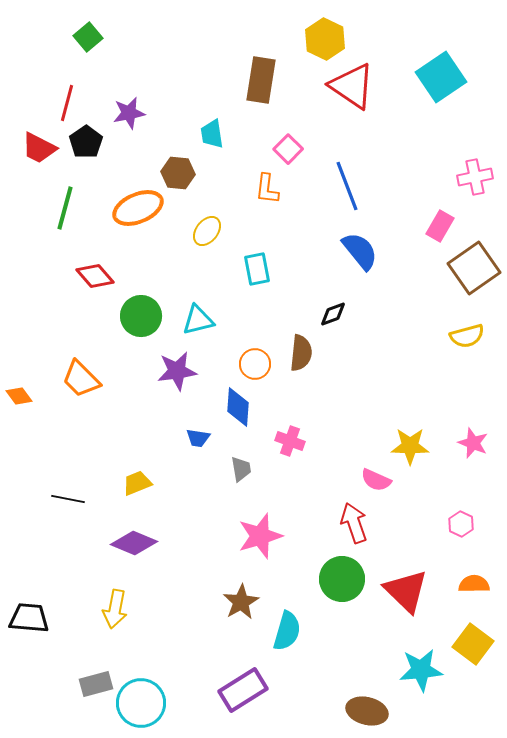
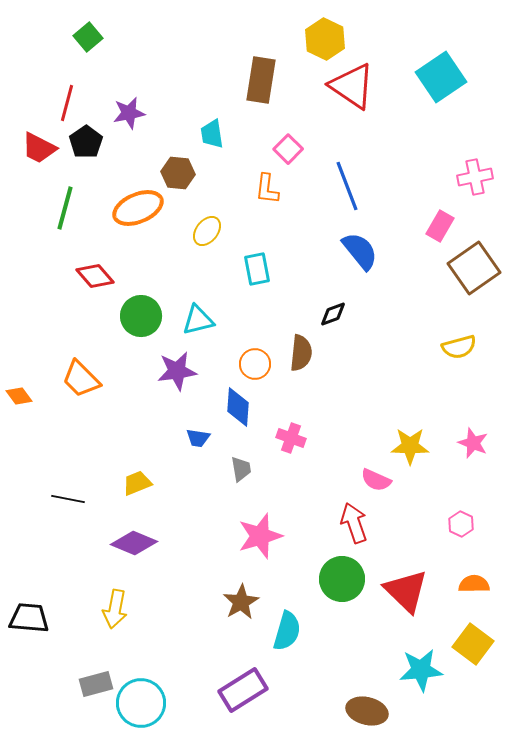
yellow semicircle at (467, 336): moved 8 px left, 11 px down
pink cross at (290, 441): moved 1 px right, 3 px up
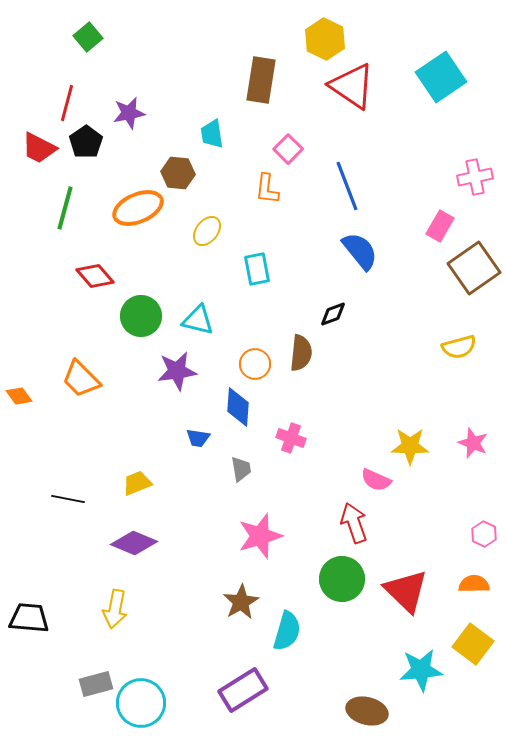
cyan triangle at (198, 320): rotated 28 degrees clockwise
pink hexagon at (461, 524): moved 23 px right, 10 px down
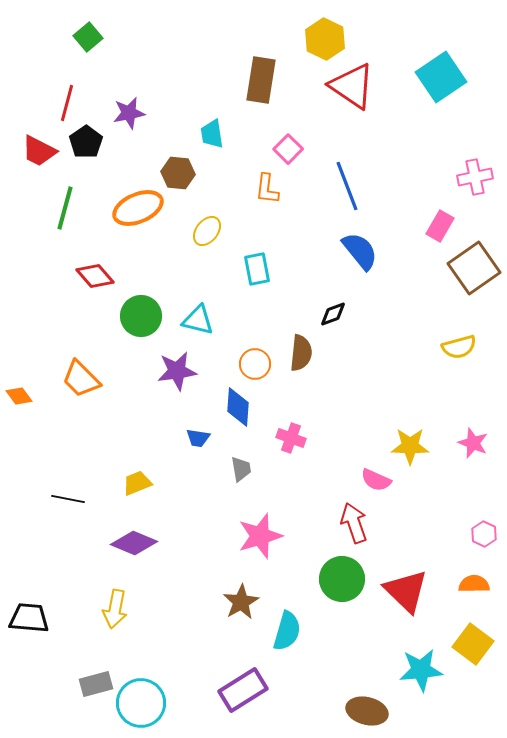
red trapezoid at (39, 148): moved 3 px down
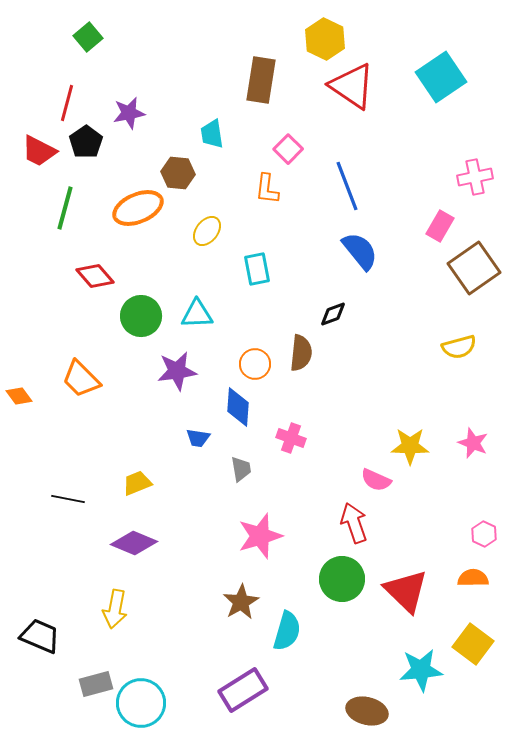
cyan triangle at (198, 320): moved 1 px left, 6 px up; rotated 16 degrees counterclockwise
orange semicircle at (474, 584): moved 1 px left, 6 px up
black trapezoid at (29, 618): moved 11 px right, 18 px down; rotated 18 degrees clockwise
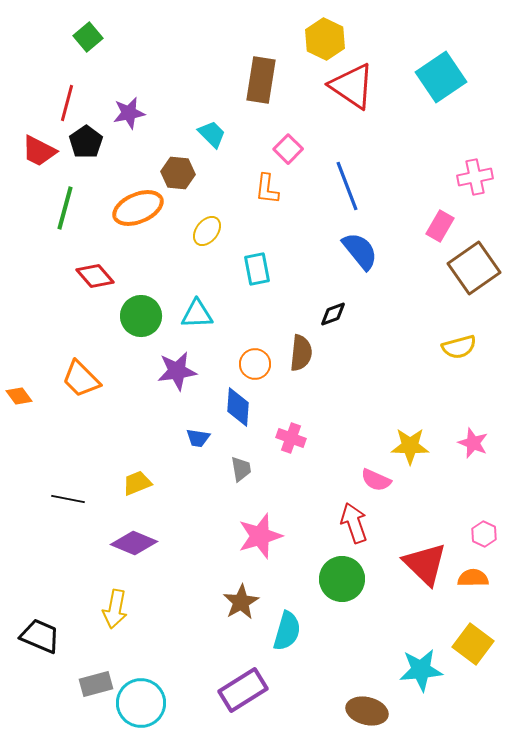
cyan trapezoid at (212, 134): rotated 144 degrees clockwise
red triangle at (406, 591): moved 19 px right, 27 px up
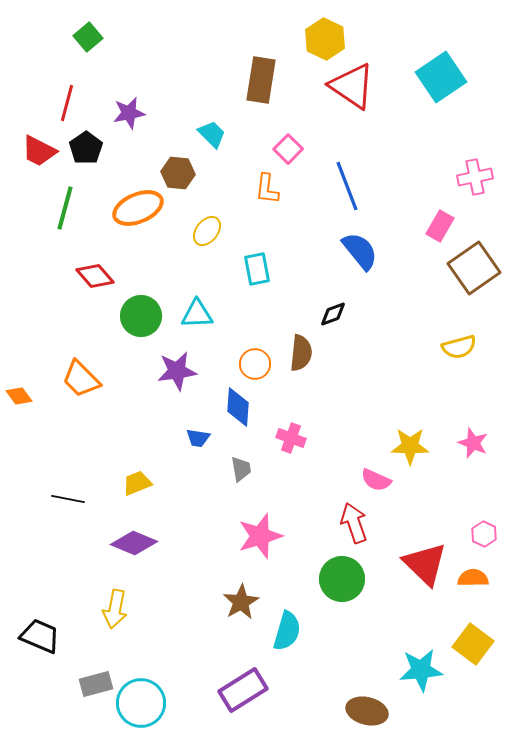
black pentagon at (86, 142): moved 6 px down
